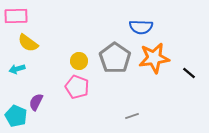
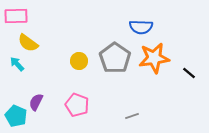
cyan arrow: moved 5 px up; rotated 63 degrees clockwise
pink pentagon: moved 18 px down
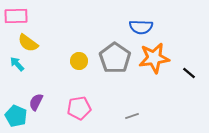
pink pentagon: moved 2 px right, 3 px down; rotated 30 degrees counterclockwise
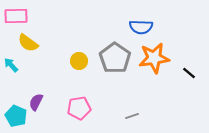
cyan arrow: moved 6 px left, 1 px down
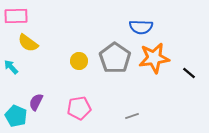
cyan arrow: moved 2 px down
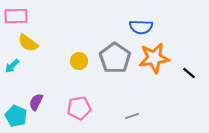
cyan arrow: moved 1 px right, 1 px up; rotated 91 degrees counterclockwise
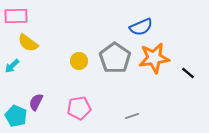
blue semicircle: rotated 25 degrees counterclockwise
black line: moved 1 px left
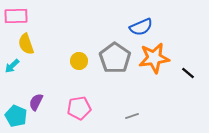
yellow semicircle: moved 2 px left, 1 px down; rotated 35 degrees clockwise
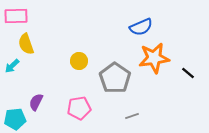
gray pentagon: moved 20 px down
cyan pentagon: moved 1 px left, 3 px down; rotated 30 degrees counterclockwise
